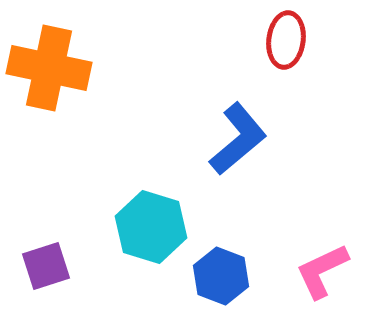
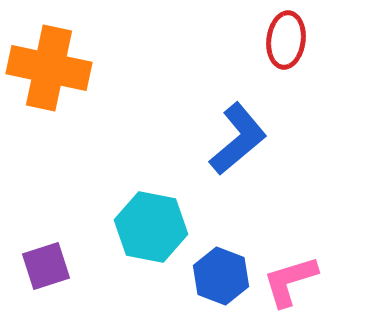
cyan hexagon: rotated 6 degrees counterclockwise
pink L-shape: moved 32 px left, 10 px down; rotated 8 degrees clockwise
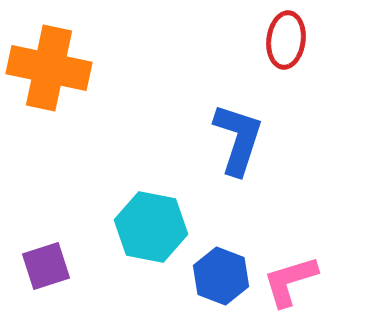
blue L-shape: rotated 32 degrees counterclockwise
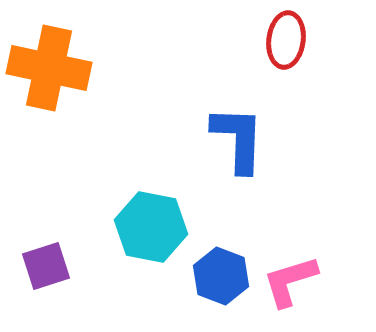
blue L-shape: rotated 16 degrees counterclockwise
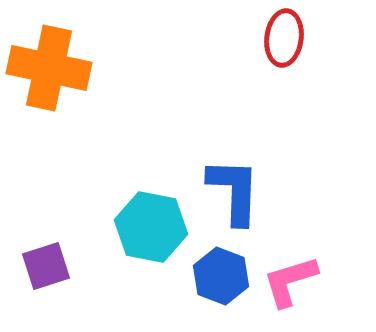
red ellipse: moved 2 px left, 2 px up
blue L-shape: moved 4 px left, 52 px down
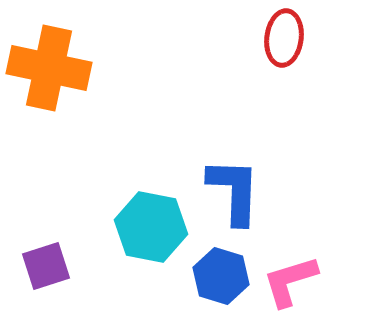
blue hexagon: rotated 4 degrees counterclockwise
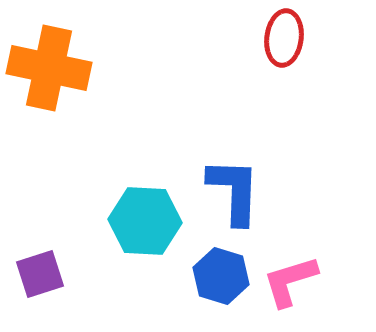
cyan hexagon: moved 6 px left, 6 px up; rotated 8 degrees counterclockwise
purple square: moved 6 px left, 8 px down
